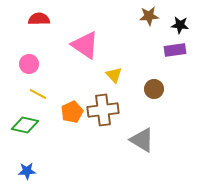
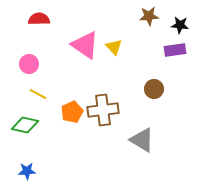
yellow triangle: moved 28 px up
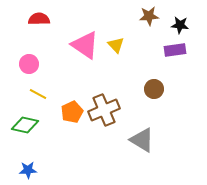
yellow triangle: moved 2 px right, 2 px up
brown cross: moved 1 px right; rotated 16 degrees counterclockwise
blue star: moved 1 px right, 1 px up
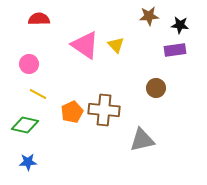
brown circle: moved 2 px right, 1 px up
brown cross: rotated 28 degrees clockwise
gray triangle: rotated 44 degrees counterclockwise
blue star: moved 8 px up
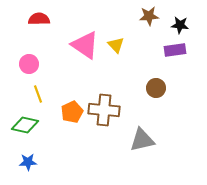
yellow line: rotated 42 degrees clockwise
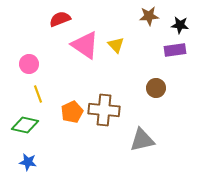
red semicircle: moved 21 px right; rotated 20 degrees counterclockwise
blue star: rotated 12 degrees clockwise
